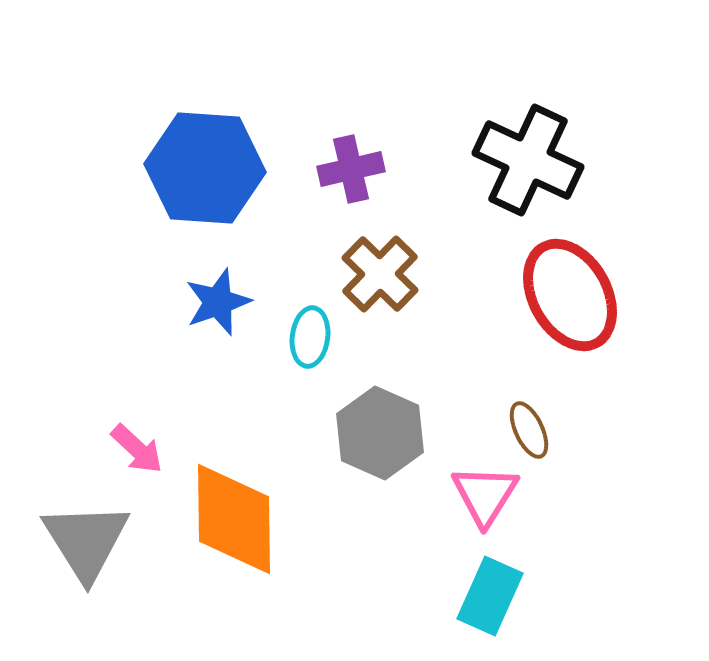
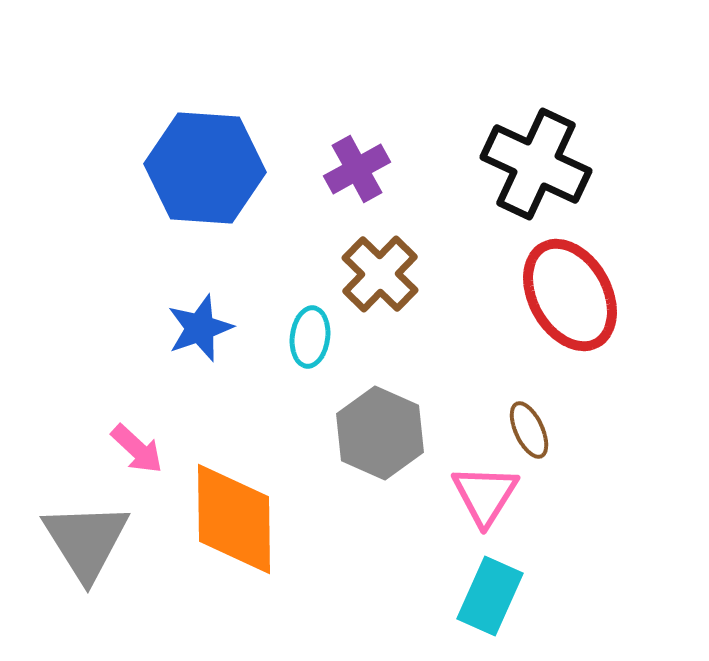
black cross: moved 8 px right, 4 px down
purple cross: moved 6 px right; rotated 16 degrees counterclockwise
blue star: moved 18 px left, 26 px down
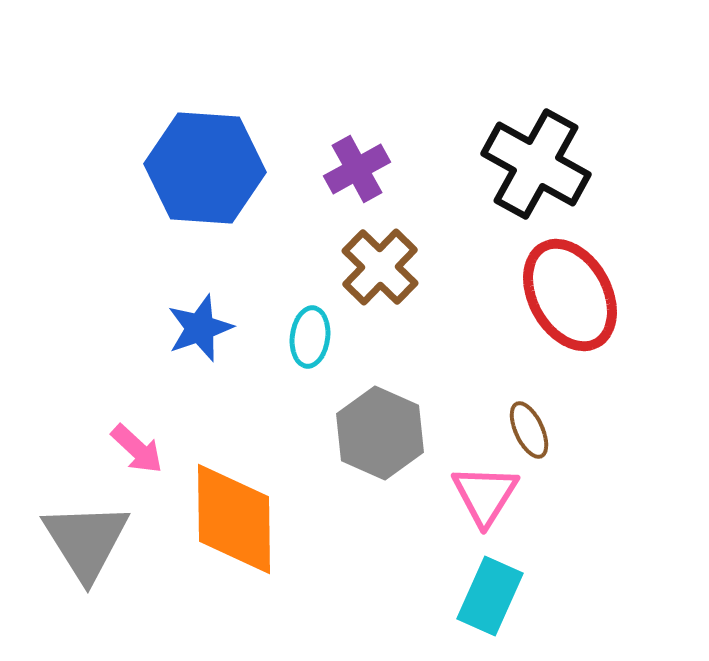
black cross: rotated 4 degrees clockwise
brown cross: moved 7 px up
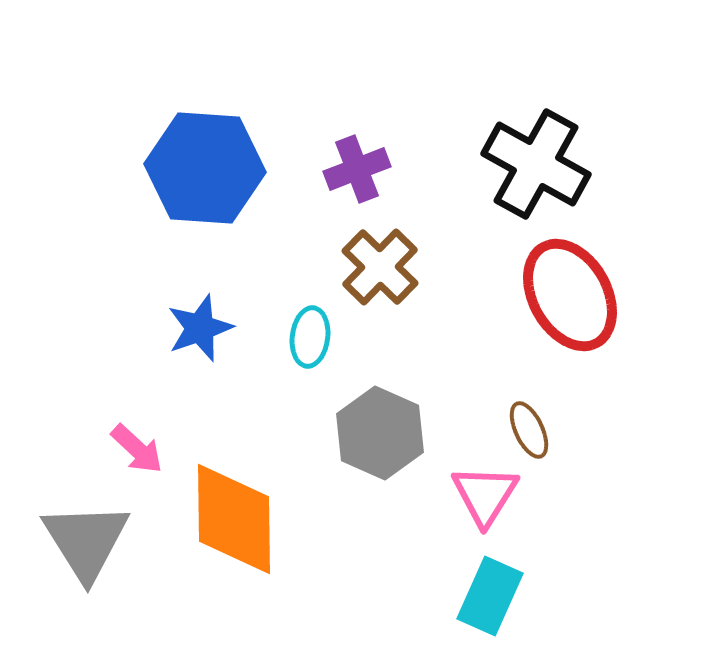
purple cross: rotated 8 degrees clockwise
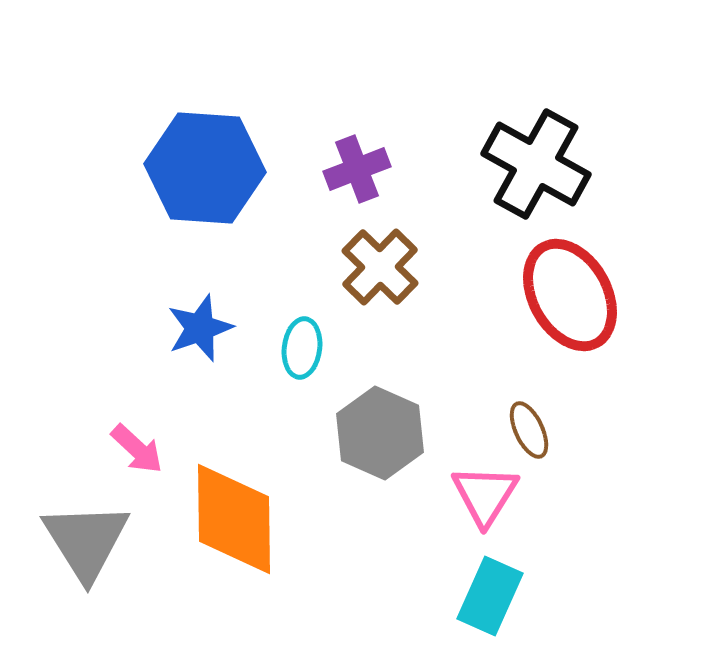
cyan ellipse: moved 8 px left, 11 px down
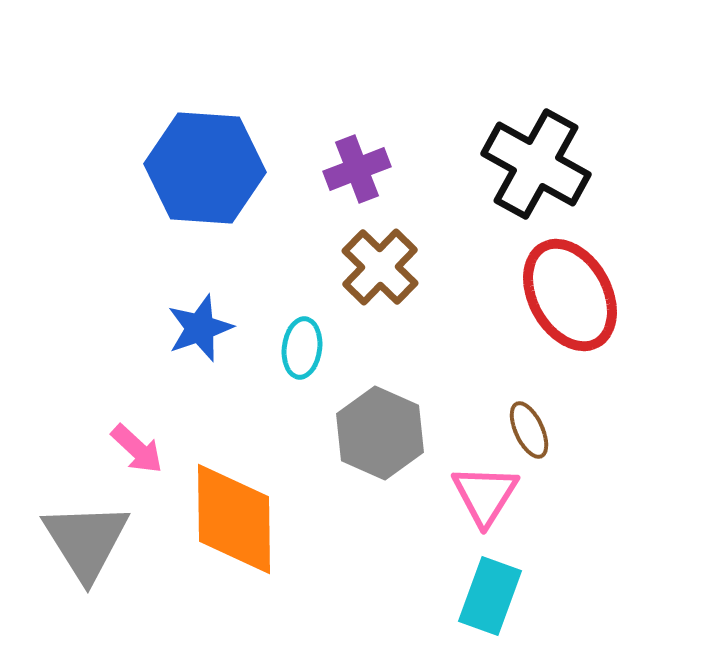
cyan rectangle: rotated 4 degrees counterclockwise
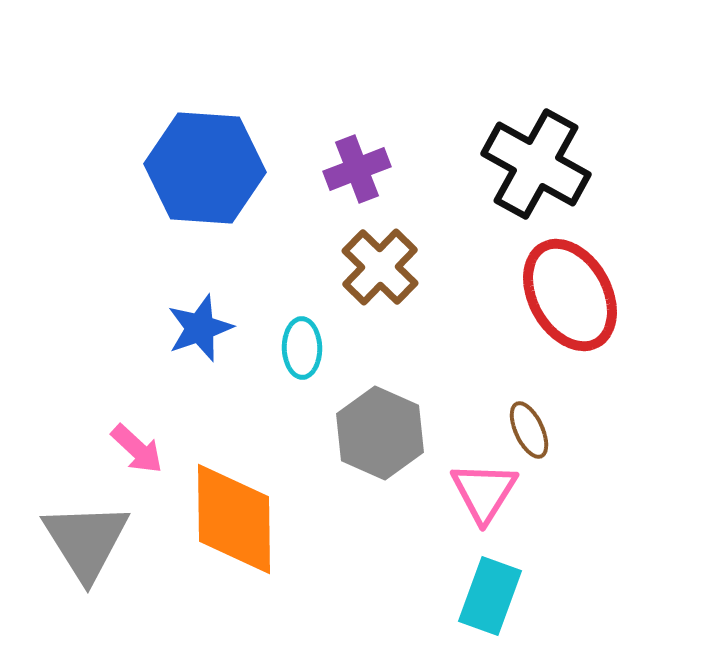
cyan ellipse: rotated 8 degrees counterclockwise
pink triangle: moved 1 px left, 3 px up
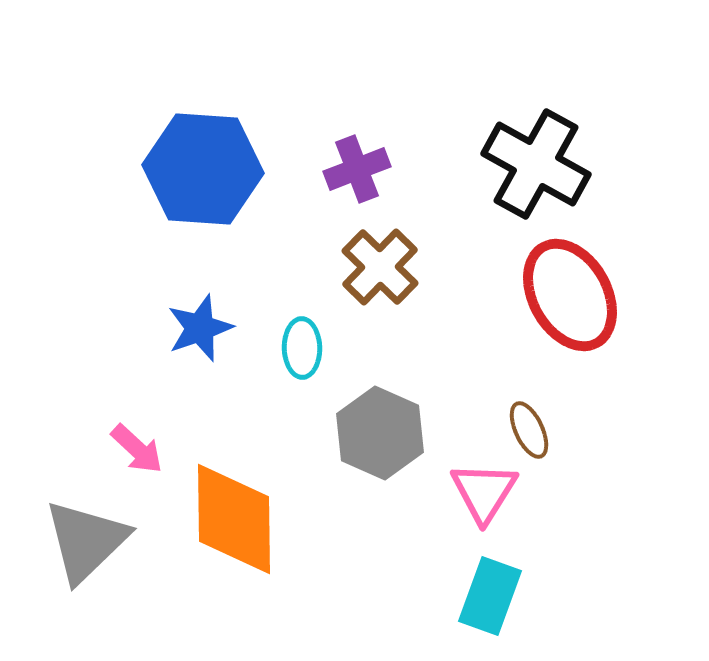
blue hexagon: moved 2 px left, 1 px down
gray triangle: rotated 18 degrees clockwise
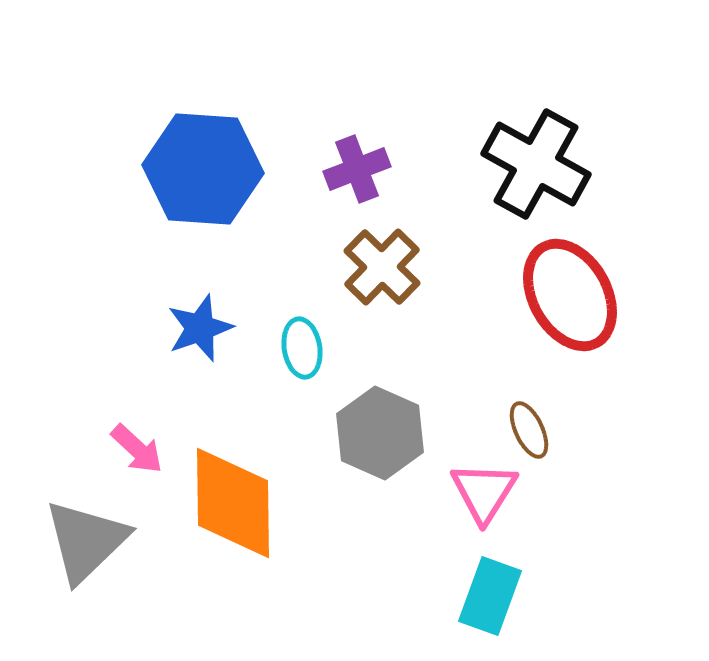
brown cross: moved 2 px right
cyan ellipse: rotated 8 degrees counterclockwise
orange diamond: moved 1 px left, 16 px up
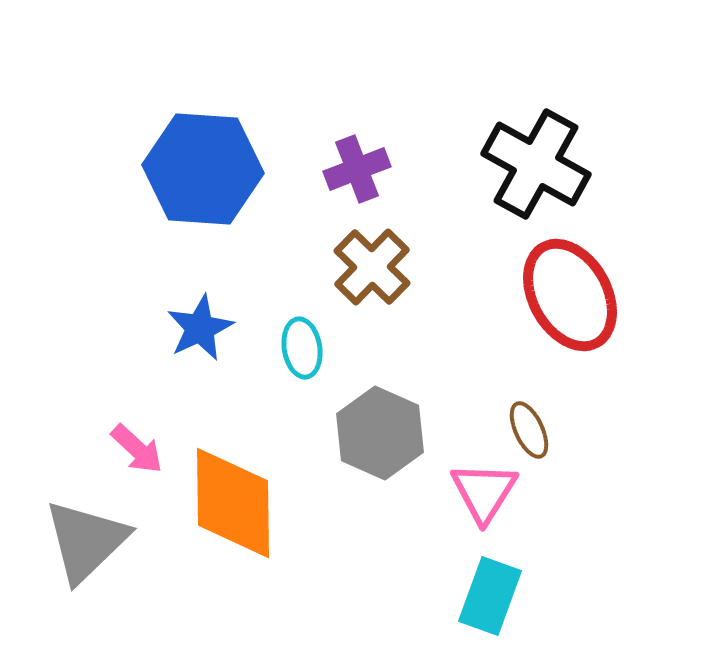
brown cross: moved 10 px left
blue star: rotated 6 degrees counterclockwise
